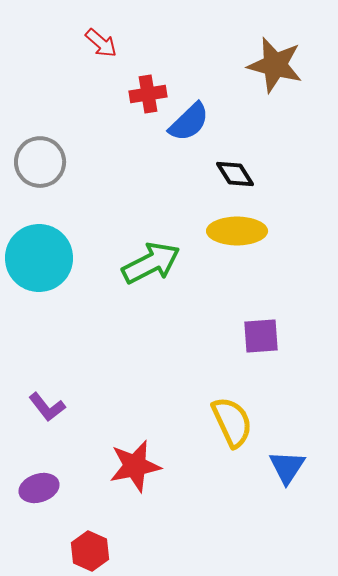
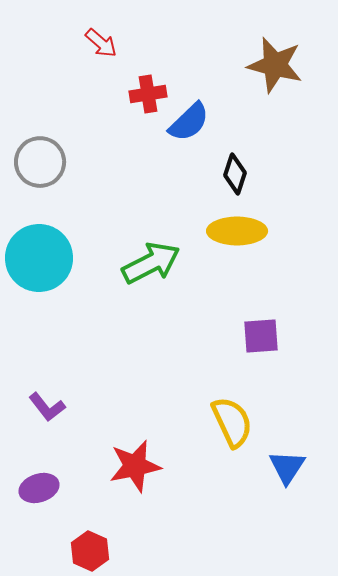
black diamond: rotated 51 degrees clockwise
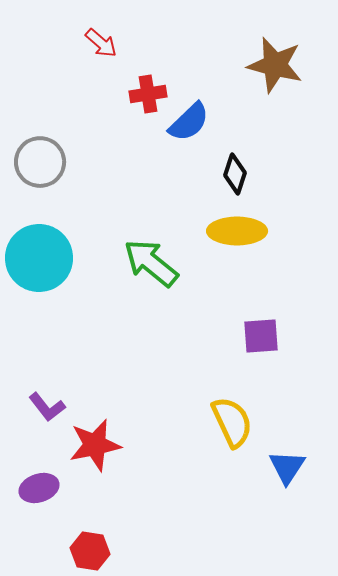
green arrow: rotated 114 degrees counterclockwise
red star: moved 40 px left, 21 px up
red hexagon: rotated 15 degrees counterclockwise
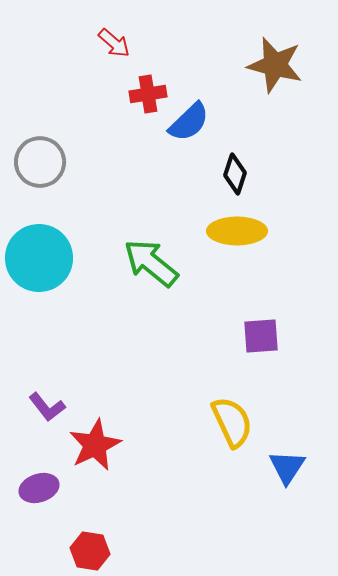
red arrow: moved 13 px right
red star: rotated 14 degrees counterclockwise
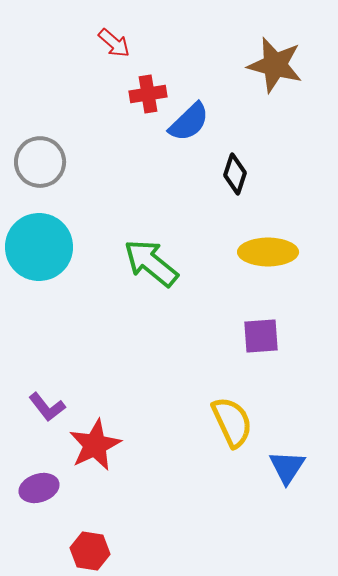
yellow ellipse: moved 31 px right, 21 px down
cyan circle: moved 11 px up
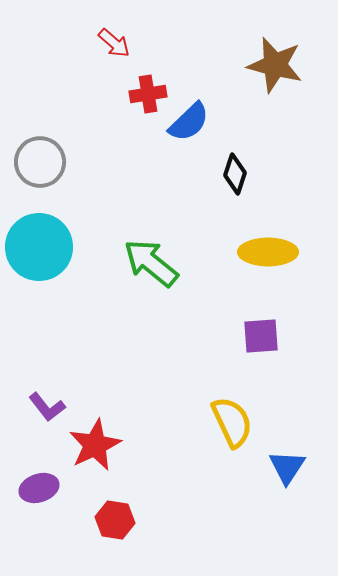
red hexagon: moved 25 px right, 31 px up
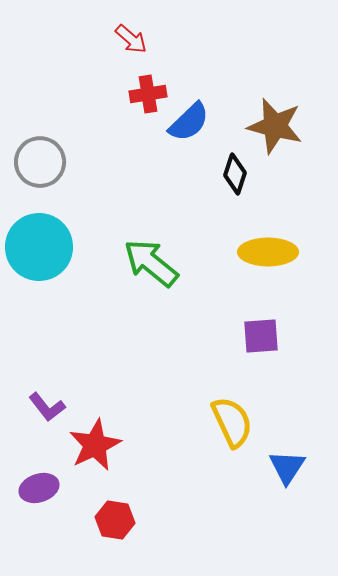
red arrow: moved 17 px right, 4 px up
brown star: moved 61 px down
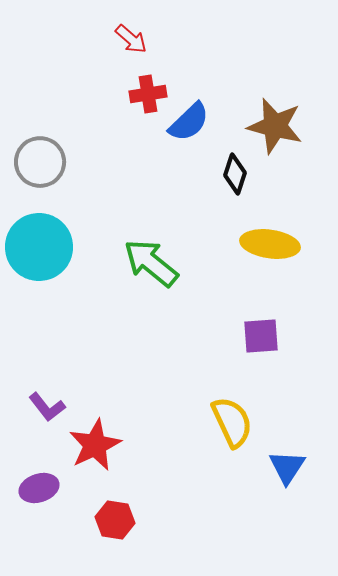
yellow ellipse: moved 2 px right, 8 px up; rotated 8 degrees clockwise
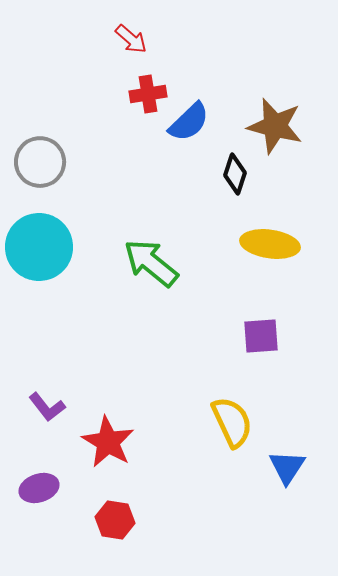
red star: moved 13 px right, 3 px up; rotated 16 degrees counterclockwise
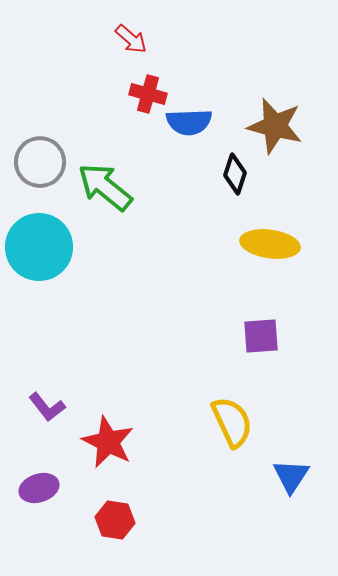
red cross: rotated 24 degrees clockwise
blue semicircle: rotated 42 degrees clockwise
green arrow: moved 46 px left, 76 px up
red star: rotated 4 degrees counterclockwise
blue triangle: moved 4 px right, 9 px down
